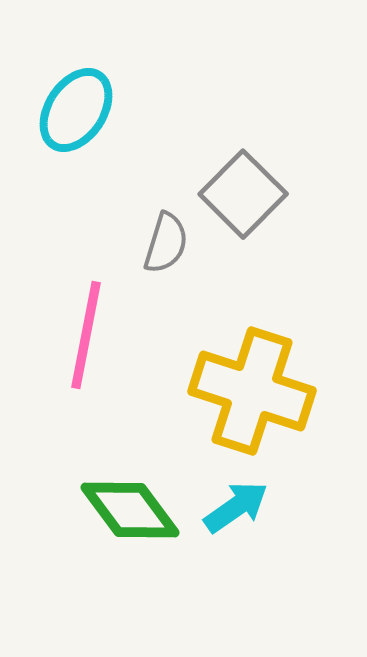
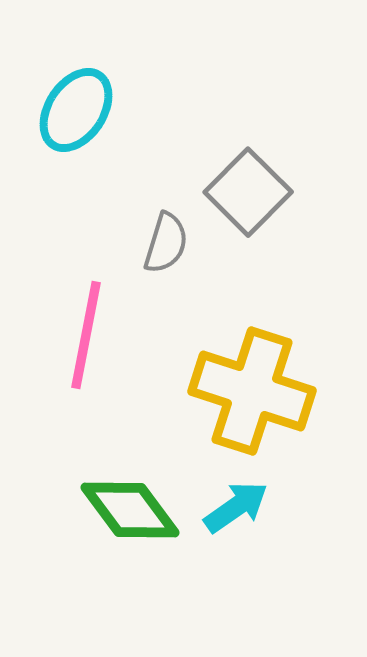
gray square: moved 5 px right, 2 px up
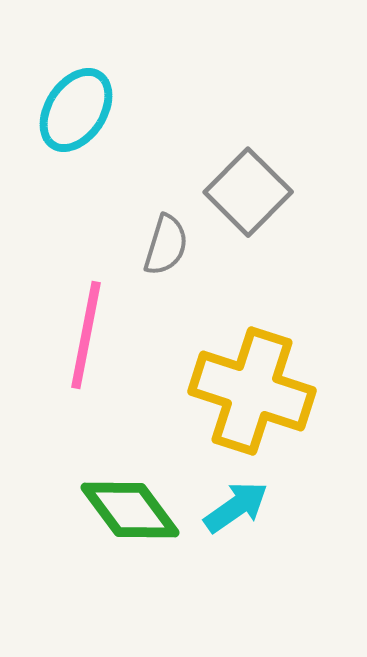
gray semicircle: moved 2 px down
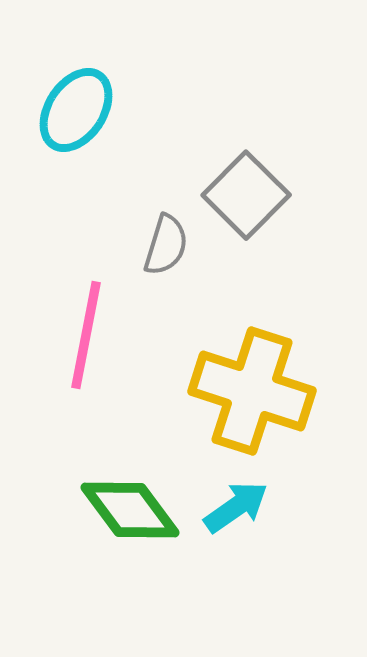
gray square: moved 2 px left, 3 px down
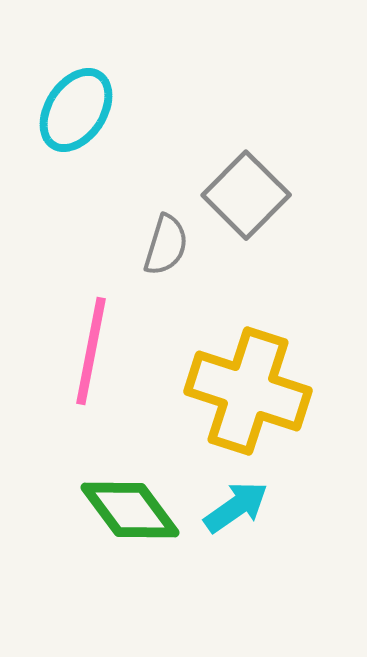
pink line: moved 5 px right, 16 px down
yellow cross: moved 4 px left
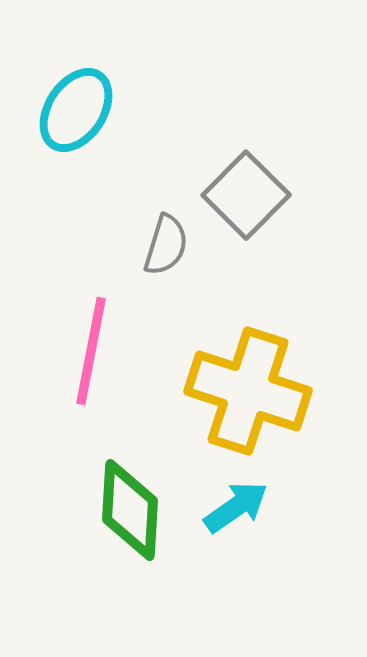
green diamond: rotated 40 degrees clockwise
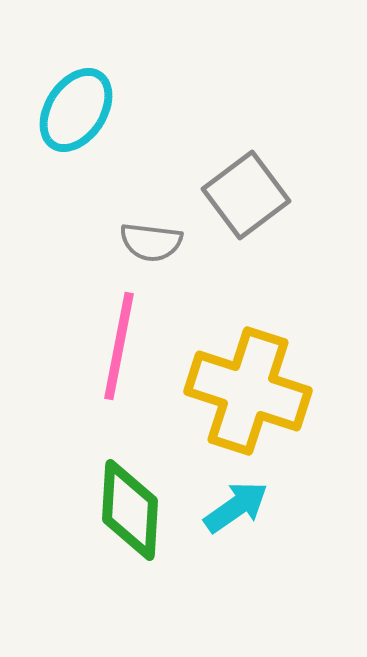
gray square: rotated 8 degrees clockwise
gray semicircle: moved 15 px left, 3 px up; rotated 80 degrees clockwise
pink line: moved 28 px right, 5 px up
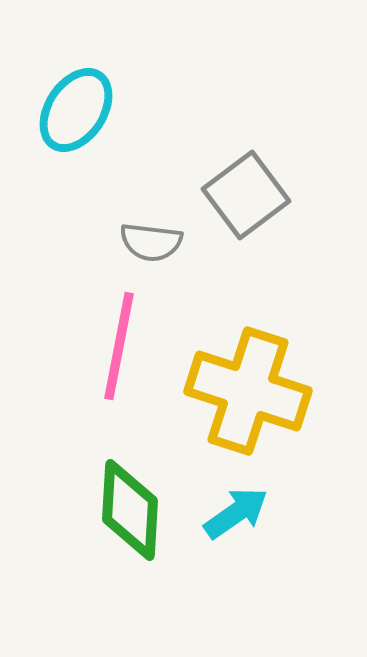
cyan arrow: moved 6 px down
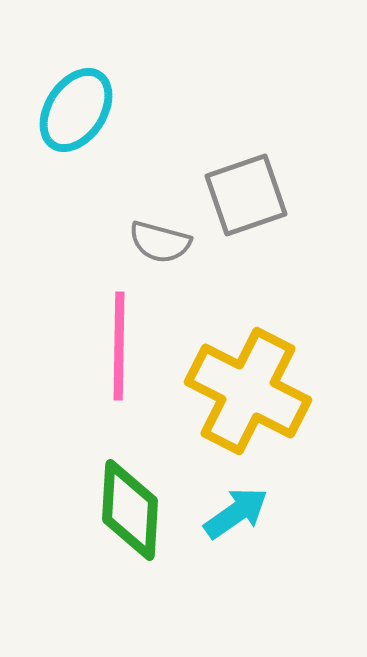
gray square: rotated 18 degrees clockwise
gray semicircle: moved 9 px right; rotated 8 degrees clockwise
pink line: rotated 10 degrees counterclockwise
yellow cross: rotated 9 degrees clockwise
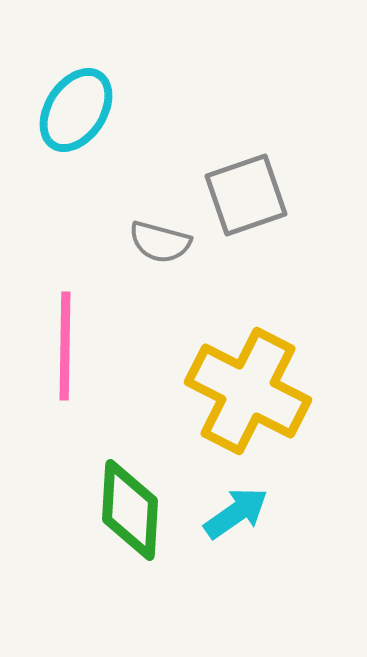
pink line: moved 54 px left
